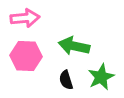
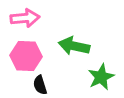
black semicircle: moved 26 px left, 5 px down
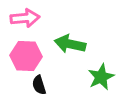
green arrow: moved 4 px left, 2 px up
black semicircle: moved 1 px left
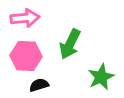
green arrow: rotated 76 degrees counterclockwise
black semicircle: rotated 90 degrees clockwise
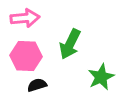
black semicircle: moved 2 px left
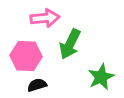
pink arrow: moved 20 px right
